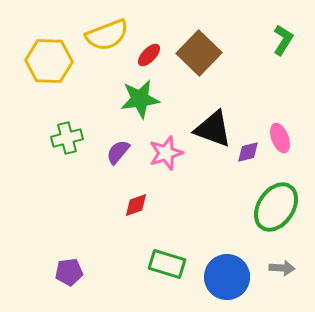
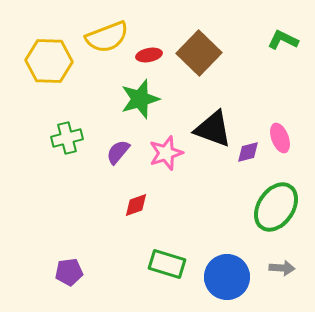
yellow semicircle: moved 2 px down
green L-shape: rotated 96 degrees counterclockwise
red ellipse: rotated 35 degrees clockwise
green star: rotated 9 degrees counterclockwise
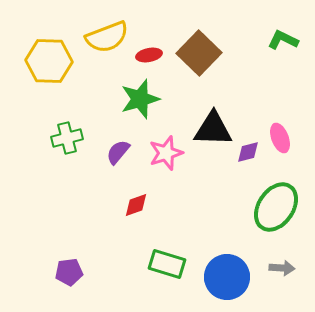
black triangle: rotated 18 degrees counterclockwise
